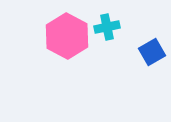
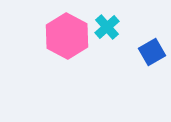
cyan cross: rotated 30 degrees counterclockwise
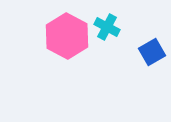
cyan cross: rotated 20 degrees counterclockwise
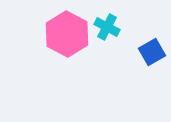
pink hexagon: moved 2 px up
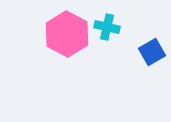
cyan cross: rotated 15 degrees counterclockwise
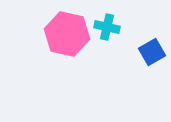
pink hexagon: rotated 15 degrees counterclockwise
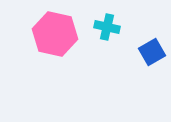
pink hexagon: moved 12 px left
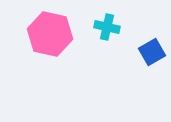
pink hexagon: moved 5 px left
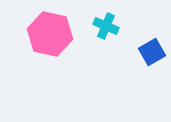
cyan cross: moved 1 px left, 1 px up; rotated 10 degrees clockwise
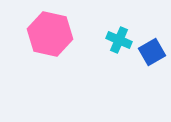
cyan cross: moved 13 px right, 14 px down
